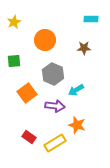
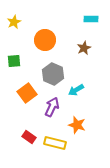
brown star: rotated 24 degrees counterclockwise
purple arrow: moved 3 px left, 1 px down; rotated 72 degrees counterclockwise
yellow rectangle: rotated 45 degrees clockwise
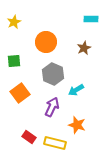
orange circle: moved 1 px right, 2 px down
orange square: moved 7 px left
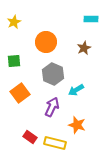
red rectangle: moved 1 px right
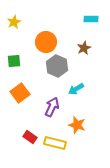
gray hexagon: moved 4 px right, 8 px up
cyan arrow: moved 1 px up
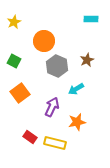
orange circle: moved 2 px left, 1 px up
brown star: moved 3 px right, 12 px down
green square: rotated 32 degrees clockwise
orange star: moved 3 px up; rotated 30 degrees counterclockwise
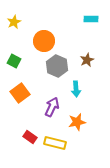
cyan arrow: rotated 63 degrees counterclockwise
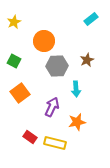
cyan rectangle: rotated 40 degrees counterclockwise
gray hexagon: rotated 25 degrees counterclockwise
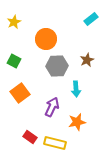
orange circle: moved 2 px right, 2 px up
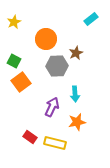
brown star: moved 11 px left, 7 px up
cyan arrow: moved 1 px left, 5 px down
orange square: moved 1 px right, 11 px up
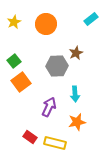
orange circle: moved 15 px up
green square: rotated 24 degrees clockwise
purple arrow: moved 3 px left
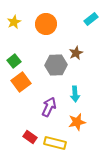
gray hexagon: moved 1 px left, 1 px up
